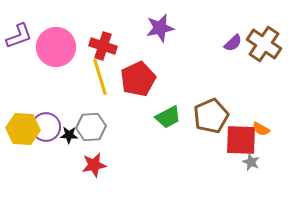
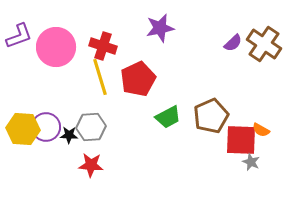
orange semicircle: moved 1 px down
red star: moved 3 px left; rotated 15 degrees clockwise
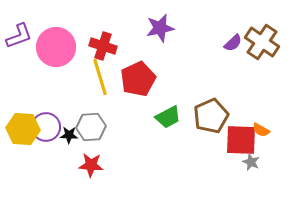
brown cross: moved 2 px left, 2 px up
